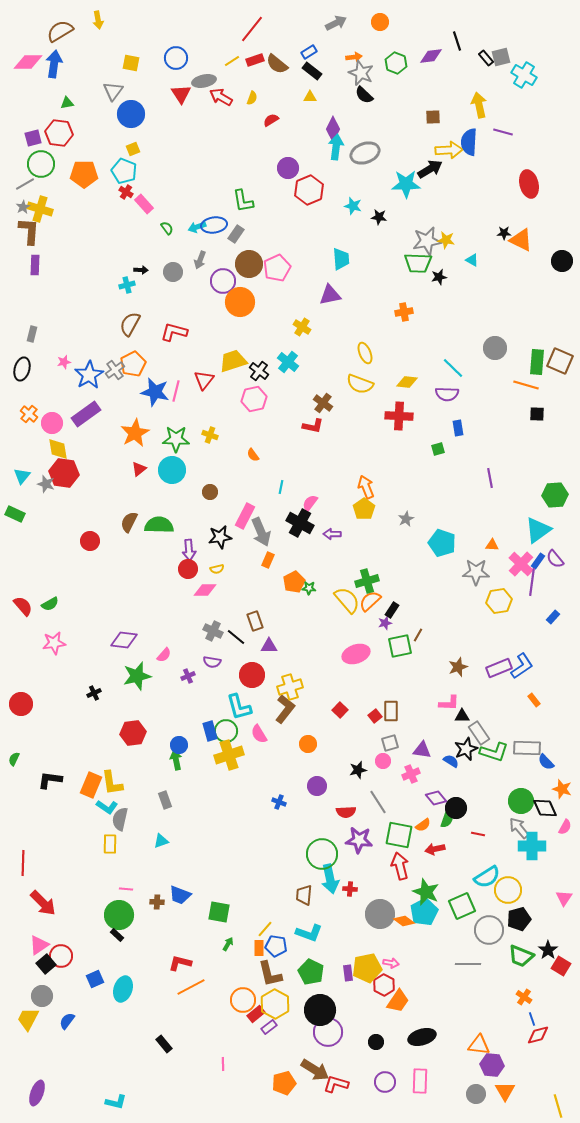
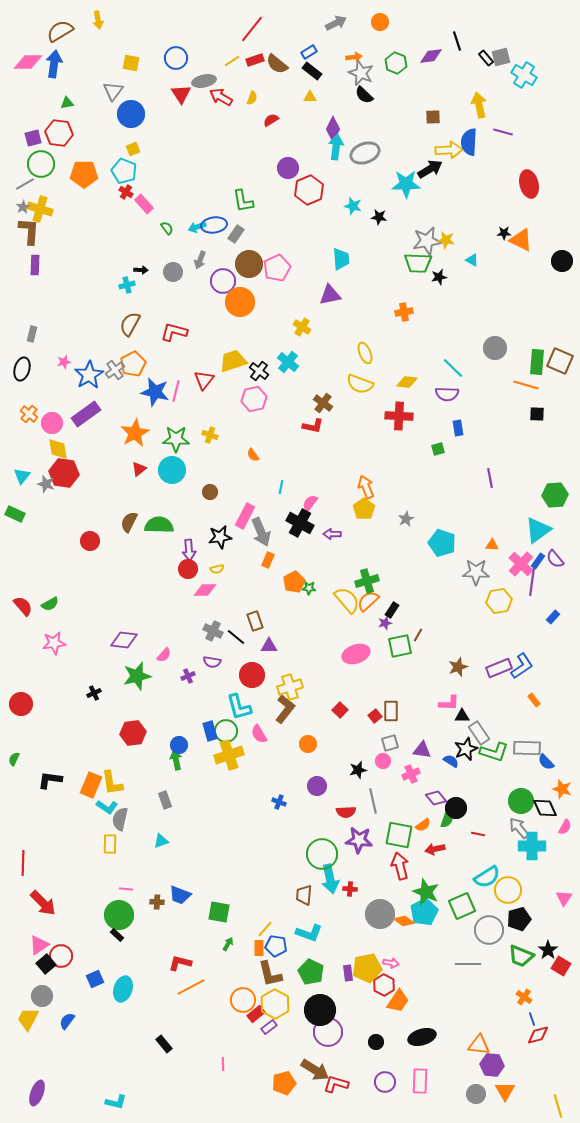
orange semicircle at (370, 601): moved 2 px left
gray line at (378, 802): moved 5 px left, 1 px up; rotated 20 degrees clockwise
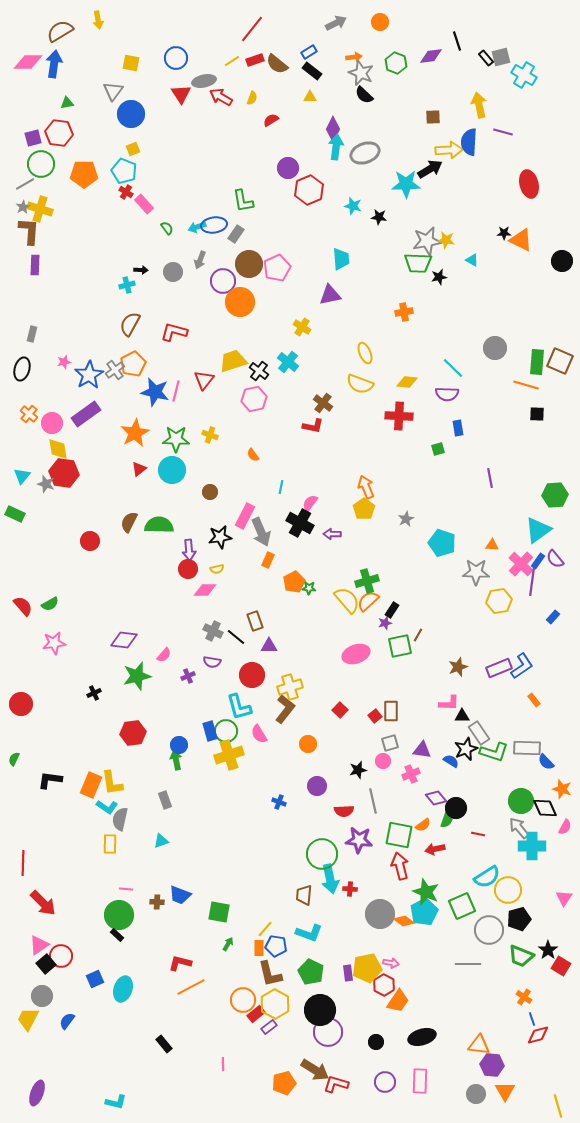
red semicircle at (346, 812): moved 2 px left, 1 px up
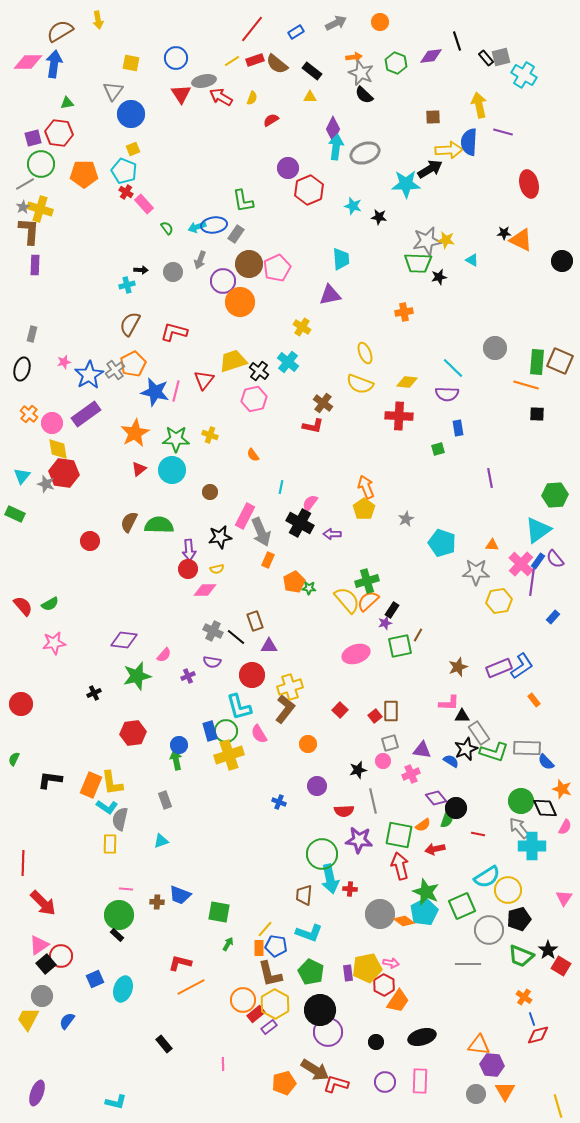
blue rectangle at (309, 52): moved 13 px left, 20 px up
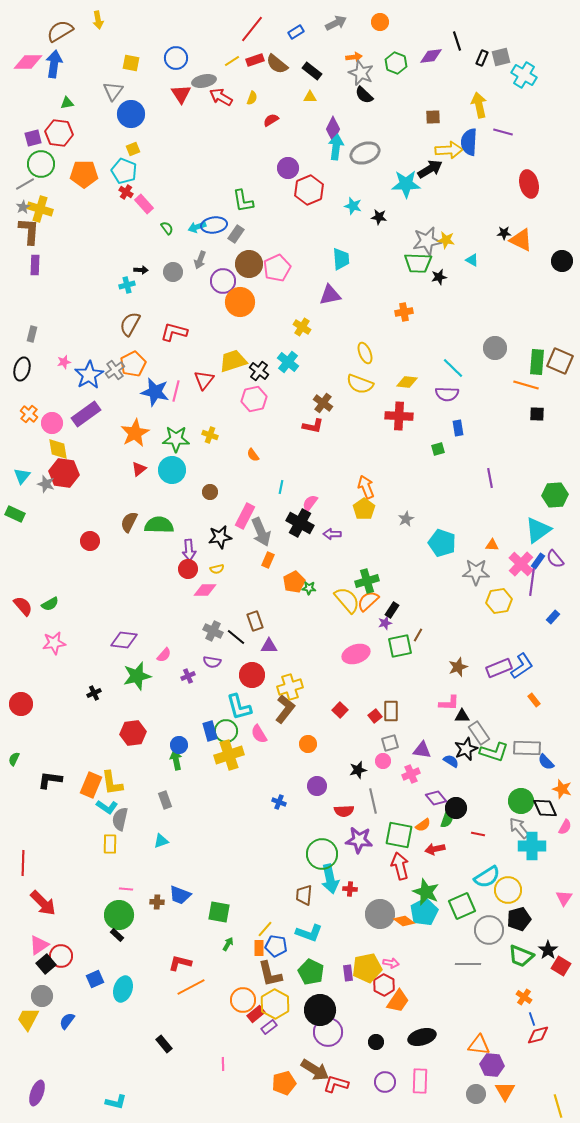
black rectangle at (486, 58): moved 4 px left; rotated 63 degrees clockwise
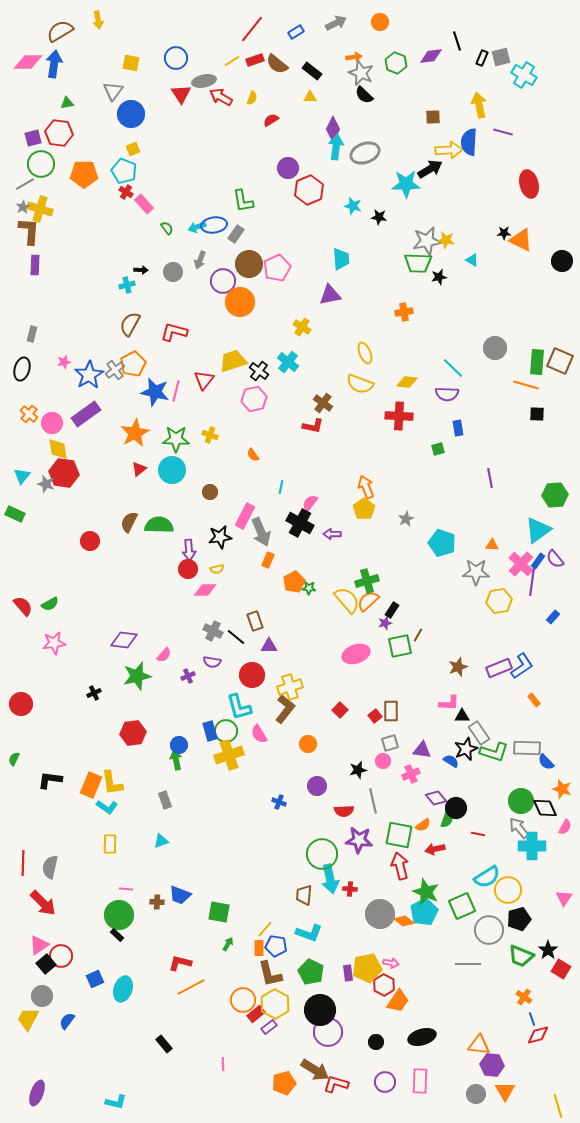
gray semicircle at (120, 819): moved 70 px left, 48 px down
red square at (561, 966): moved 3 px down
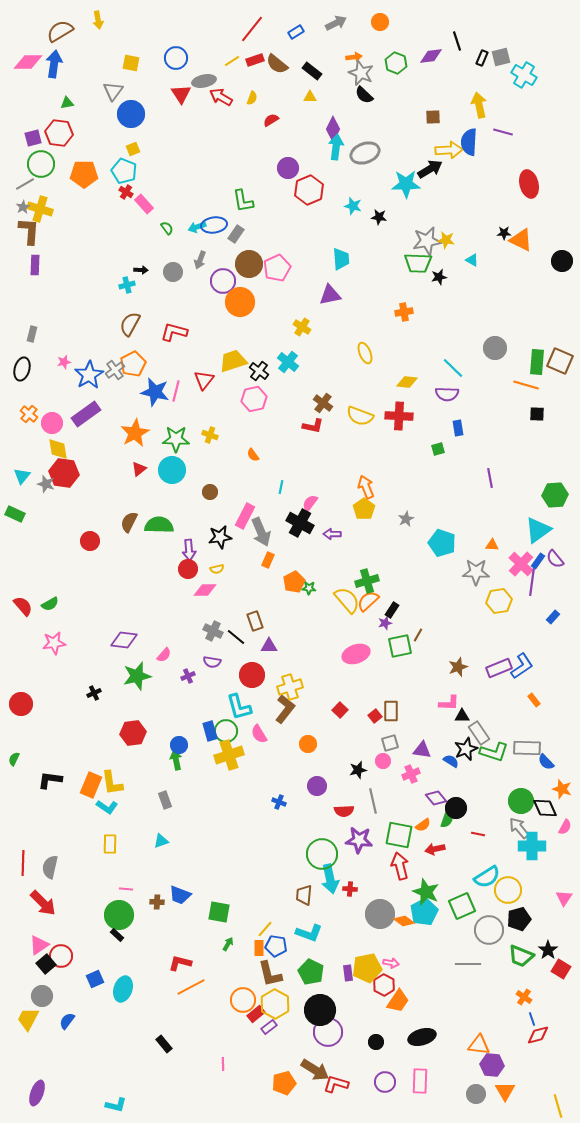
yellow semicircle at (360, 384): moved 32 px down
cyan L-shape at (116, 1102): moved 3 px down
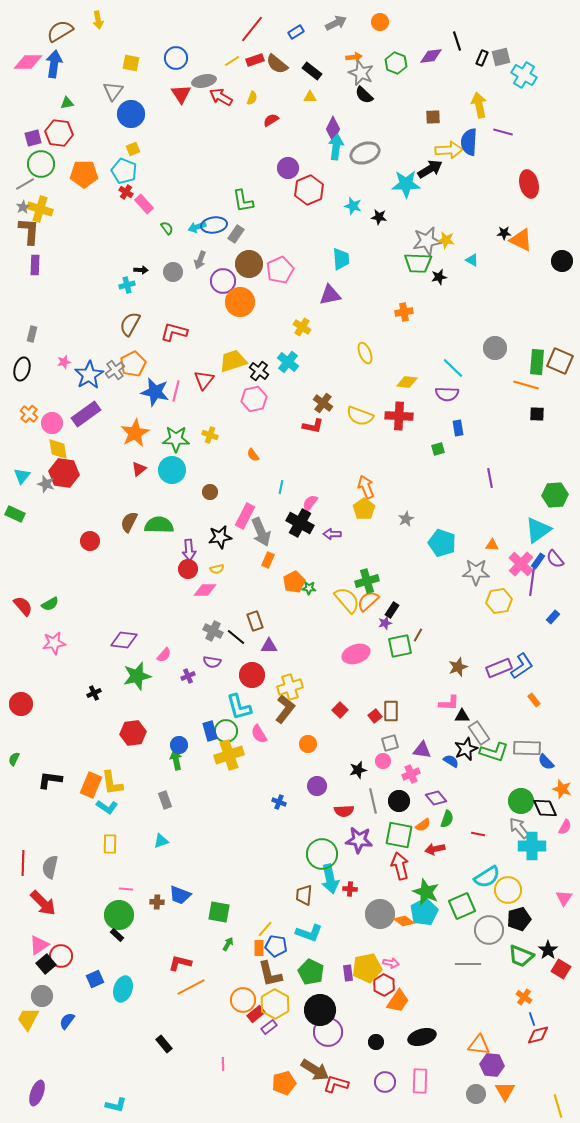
pink pentagon at (277, 268): moved 3 px right, 2 px down
black circle at (456, 808): moved 57 px left, 7 px up
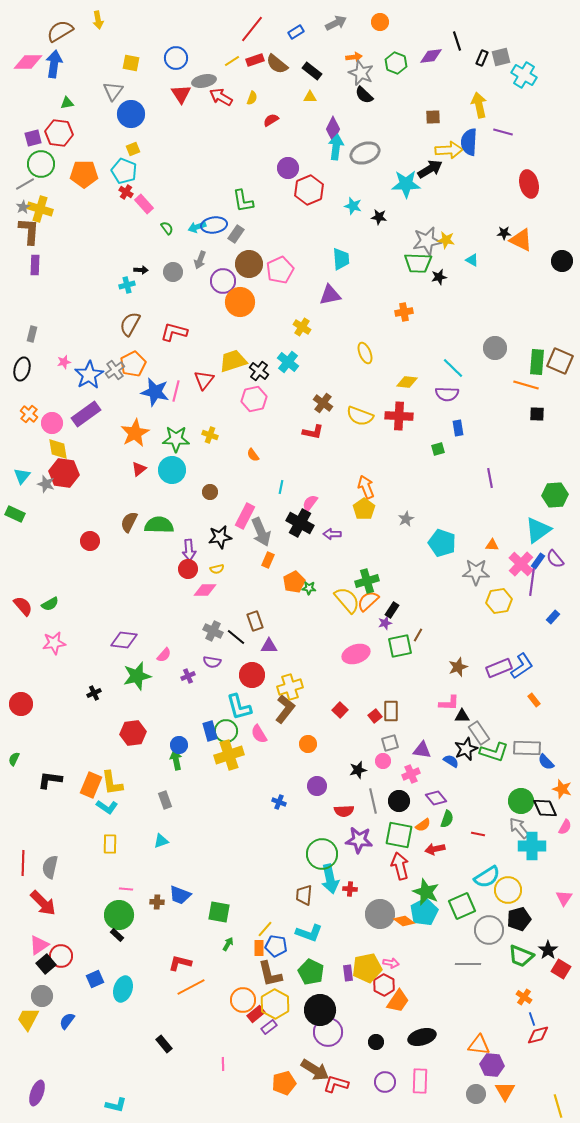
red L-shape at (313, 426): moved 6 px down
